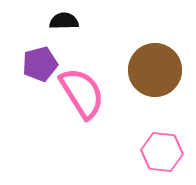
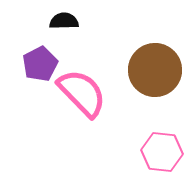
purple pentagon: rotated 12 degrees counterclockwise
pink semicircle: rotated 12 degrees counterclockwise
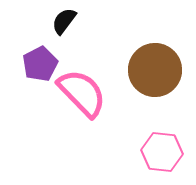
black semicircle: rotated 52 degrees counterclockwise
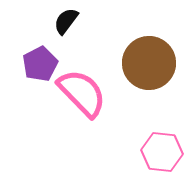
black semicircle: moved 2 px right
brown circle: moved 6 px left, 7 px up
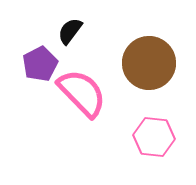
black semicircle: moved 4 px right, 10 px down
pink hexagon: moved 8 px left, 15 px up
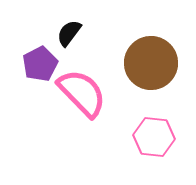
black semicircle: moved 1 px left, 2 px down
brown circle: moved 2 px right
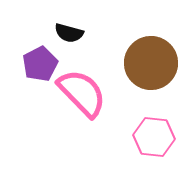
black semicircle: rotated 112 degrees counterclockwise
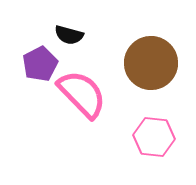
black semicircle: moved 2 px down
pink semicircle: moved 1 px down
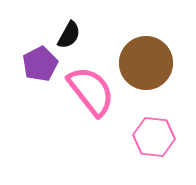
black semicircle: rotated 76 degrees counterclockwise
brown circle: moved 5 px left
pink semicircle: moved 9 px right, 3 px up; rotated 6 degrees clockwise
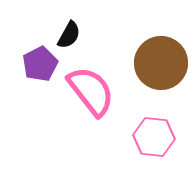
brown circle: moved 15 px right
